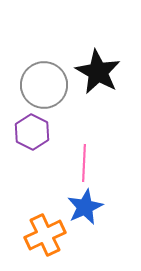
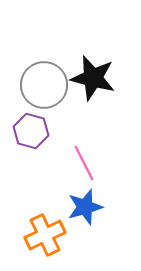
black star: moved 5 px left, 6 px down; rotated 15 degrees counterclockwise
purple hexagon: moved 1 px left, 1 px up; rotated 12 degrees counterclockwise
pink line: rotated 30 degrees counterclockwise
blue star: rotated 9 degrees clockwise
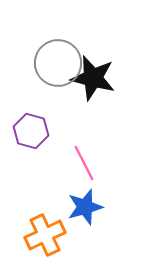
gray circle: moved 14 px right, 22 px up
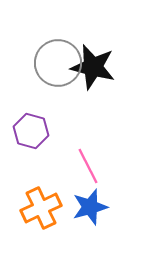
black star: moved 11 px up
pink line: moved 4 px right, 3 px down
blue star: moved 5 px right
orange cross: moved 4 px left, 27 px up
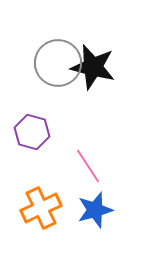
purple hexagon: moved 1 px right, 1 px down
pink line: rotated 6 degrees counterclockwise
blue star: moved 5 px right, 3 px down
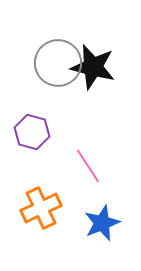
blue star: moved 7 px right, 13 px down; rotated 6 degrees counterclockwise
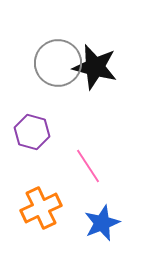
black star: moved 2 px right
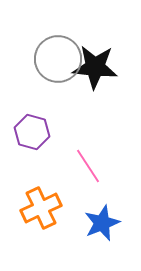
gray circle: moved 4 px up
black star: rotated 9 degrees counterclockwise
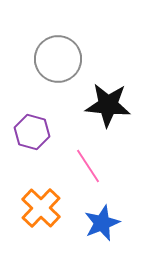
black star: moved 13 px right, 38 px down
orange cross: rotated 21 degrees counterclockwise
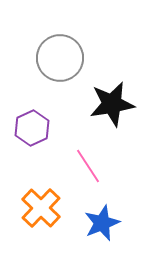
gray circle: moved 2 px right, 1 px up
black star: moved 4 px right, 1 px up; rotated 15 degrees counterclockwise
purple hexagon: moved 4 px up; rotated 20 degrees clockwise
